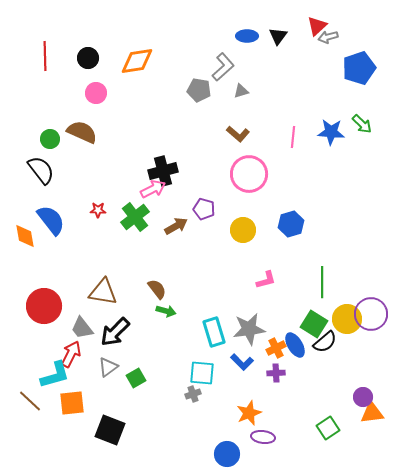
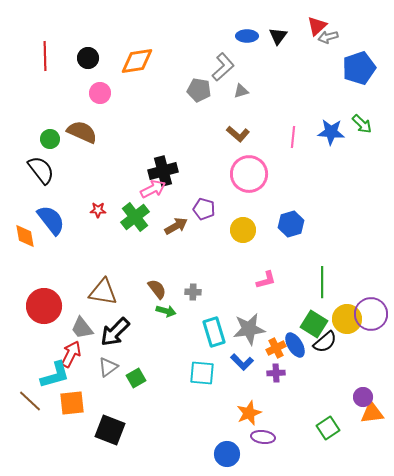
pink circle at (96, 93): moved 4 px right
gray cross at (193, 394): moved 102 px up; rotated 21 degrees clockwise
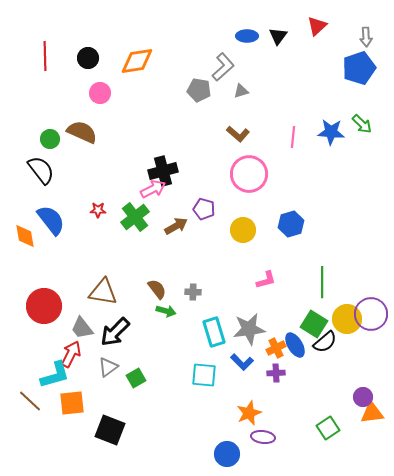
gray arrow at (328, 37): moved 38 px right; rotated 78 degrees counterclockwise
cyan square at (202, 373): moved 2 px right, 2 px down
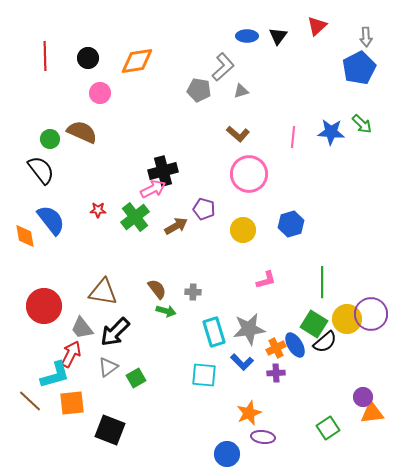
blue pentagon at (359, 68): rotated 8 degrees counterclockwise
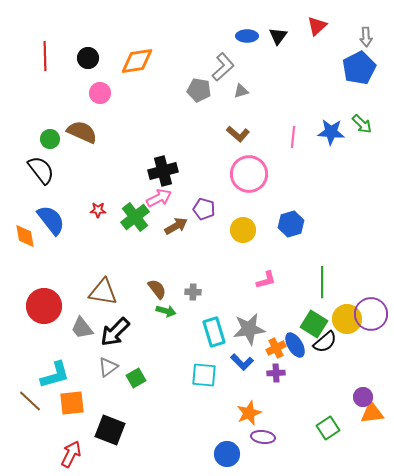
pink arrow at (153, 189): moved 6 px right, 9 px down
red arrow at (71, 354): moved 100 px down
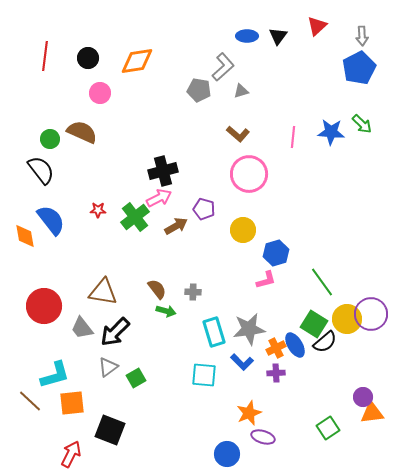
gray arrow at (366, 37): moved 4 px left, 1 px up
red line at (45, 56): rotated 8 degrees clockwise
blue hexagon at (291, 224): moved 15 px left, 29 px down
green line at (322, 282): rotated 36 degrees counterclockwise
purple ellipse at (263, 437): rotated 10 degrees clockwise
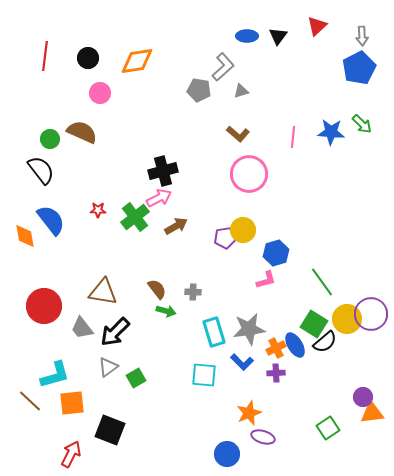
purple pentagon at (204, 209): moved 21 px right, 29 px down; rotated 25 degrees counterclockwise
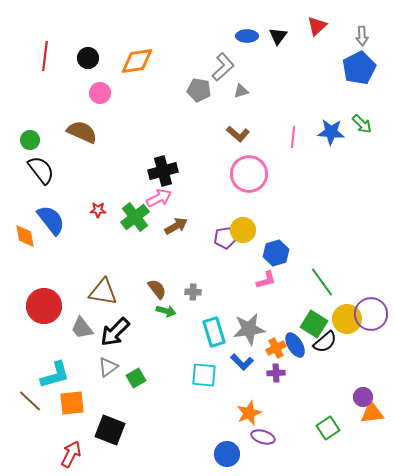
green circle at (50, 139): moved 20 px left, 1 px down
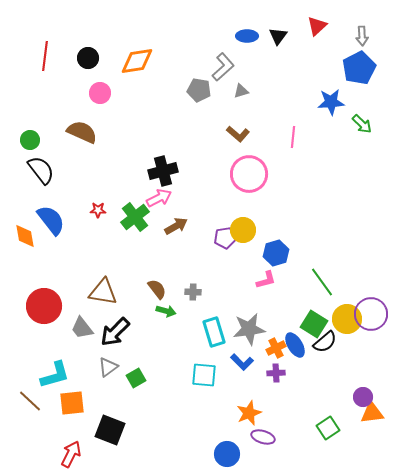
blue star at (331, 132): moved 30 px up; rotated 8 degrees counterclockwise
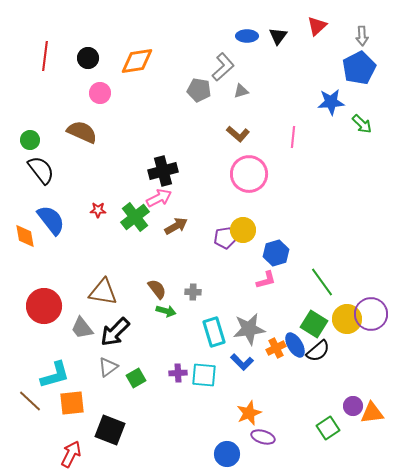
black semicircle at (325, 342): moved 7 px left, 9 px down
purple cross at (276, 373): moved 98 px left
purple circle at (363, 397): moved 10 px left, 9 px down
